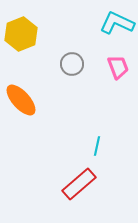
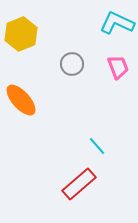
cyan line: rotated 54 degrees counterclockwise
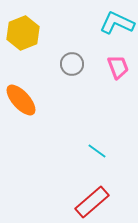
yellow hexagon: moved 2 px right, 1 px up
cyan line: moved 5 px down; rotated 12 degrees counterclockwise
red rectangle: moved 13 px right, 18 px down
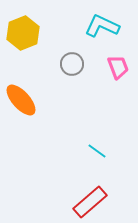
cyan L-shape: moved 15 px left, 3 px down
red rectangle: moved 2 px left
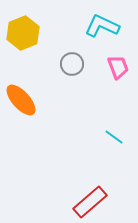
cyan line: moved 17 px right, 14 px up
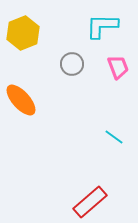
cyan L-shape: rotated 24 degrees counterclockwise
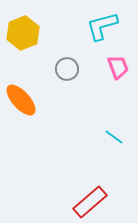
cyan L-shape: rotated 16 degrees counterclockwise
gray circle: moved 5 px left, 5 px down
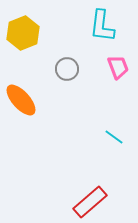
cyan L-shape: rotated 68 degrees counterclockwise
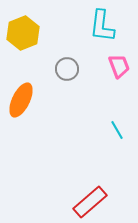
pink trapezoid: moved 1 px right, 1 px up
orange ellipse: rotated 68 degrees clockwise
cyan line: moved 3 px right, 7 px up; rotated 24 degrees clockwise
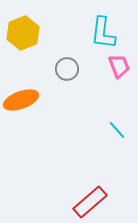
cyan L-shape: moved 1 px right, 7 px down
orange ellipse: rotated 44 degrees clockwise
cyan line: rotated 12 degrees counterclockwise
